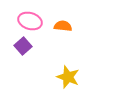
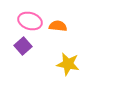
orange semicircle: moved 5 px left
yellow star: moved 13 px up; rotated 10 degrees counterclockwise
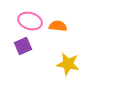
purple square: rotated 18 degrees clockwise
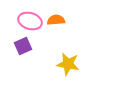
orange semicircle: moved 2 px left, 6 px up; rotated 12 degrees counterclockwise
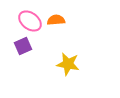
pink ellipse: rotated 20 degrees clockwise
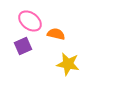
orange semicircle: moved 14 px down; rotated 18 degrees clockwise
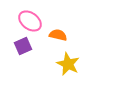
orange semicircle: moved 2 px right, 1 px down
yellow star: rotated 15 degrees clockwise
